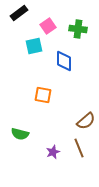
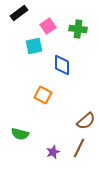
blue diamond: moved 2 px left, 4 px down
orange square: rotated 18 degrees clockwise
brown line: rotated 48 degrees clockwise
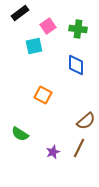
black rectangle: moved 1 px right
blue diamond: moved 14 px right
green semicircle: rotated 18 degrees clockwise
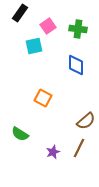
black rectangle: rotated 18 degrees counterclockwise
orange square: moved 3 px down
